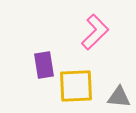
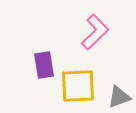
yellow square: moved 2 px right
gray triangle: rotated 25 degrees counterclockwise
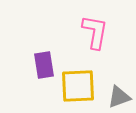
pink L-shape: rotated 36 degrees counterclockwise
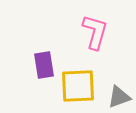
pink L-shape: rotated 6 degrees clockwise
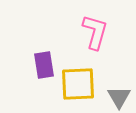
yellow square: moved 2 px up
gray triangle: rotated 40 degrees counterclockwise
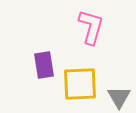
pink L-shape: moved 4 px left, 5 px up
yellow square: moved 2 px right
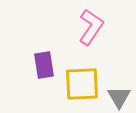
pink L-shape: rotated 18 degrees clockwise
yellow square: moved 2 px right
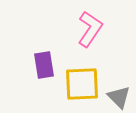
pink L-shape: moved 1 px left, 2 px down
gray triangle: rotated 15 degrees counterclockwise
